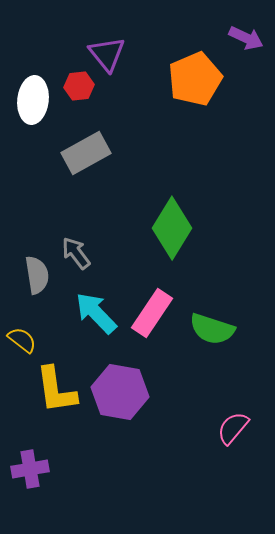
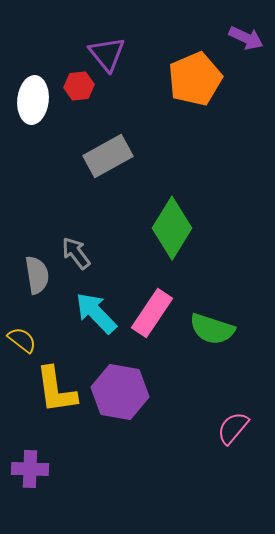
gray rectangle: moved 22 px right, 3 px down
purple cross: rotated 12 degrees clockwise
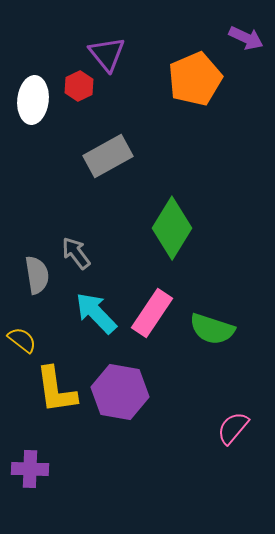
red hexagon: rotated 20 degrees counterclockwise
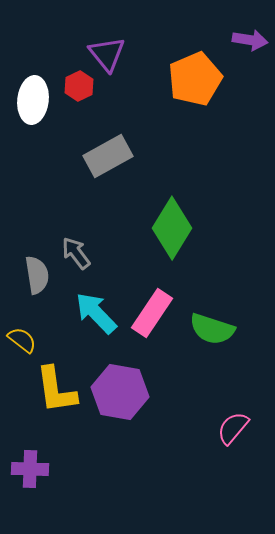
purple arrow: moved 4 px right, 2 px down; rotated 16 degrees counterclockwise
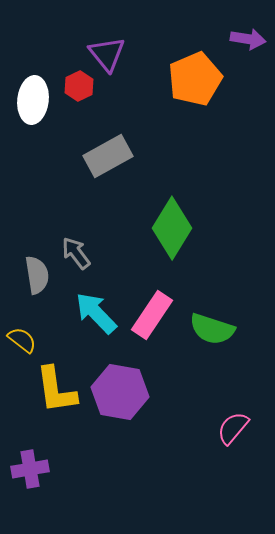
purple arrow: moved 2 px left, 1 px up
pink rectangle: moved 2 px down
purple cross: rotated 12 degrees counterclockwise
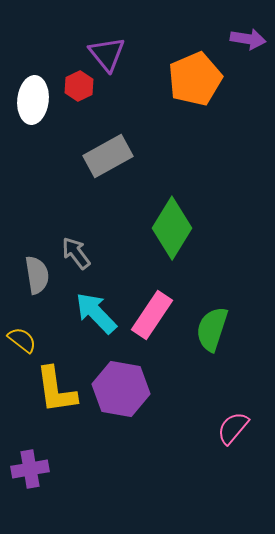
green semicircle: rotated 90 degrees clockwise
purple hexagon: moved 1 px right, 3 px up
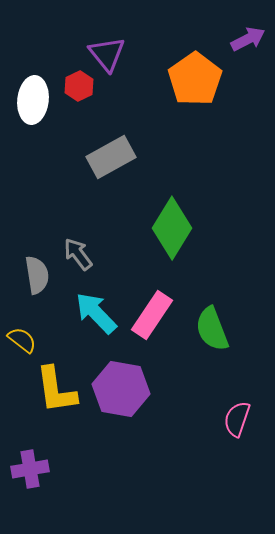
purple arrow: rotated 36 degrees counterclockwise
orange pentagon: rotated 12 degrees counterclockwise
gray rectangle: moved 3 px right, 1 px down
gray arrow: moved 2 px right, 1 px down
green semicircle: rotated 39 degrees counterclockwise
pink semicircle: moved 4 px right, 9 px up; rotated 21 degrees counterclockwise
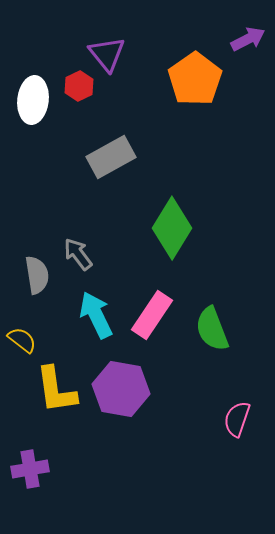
cyan arrow: moved 2 px down; rotated 18 degrees clockwise
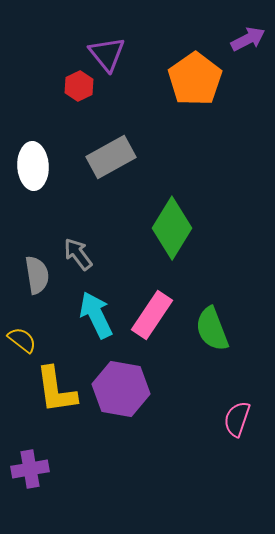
white ellipse: moved 66 px down; rotated 9 degrees counterclockwise
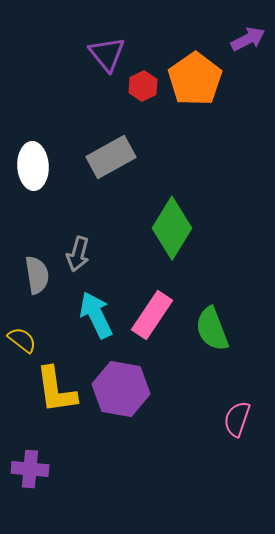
red hexagon: moved 64 px right
gray arrow: rotated 128 degrees counterclockwise
purple cross: rotated 15 degrees clockwise
